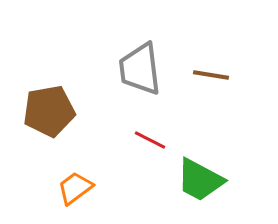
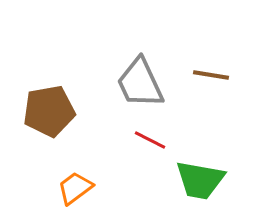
gray trapezoid: moved 14 px down; rotated 18 degrees counterclockwise
green trapezoid: rotated 18 degrees counterclockwise
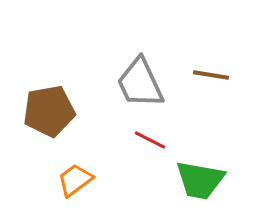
orange trapezoid: moved 8 px up
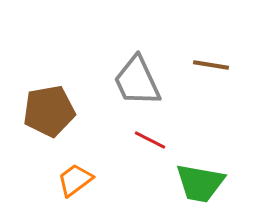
brown line: moved 10 px up
gray trapezoid: moved 3 px left, 2 px up
green trapezoid: moved 3 px down
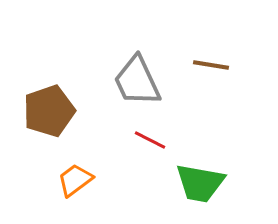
brown pentagon: rotated 9 degrees counterclockwise
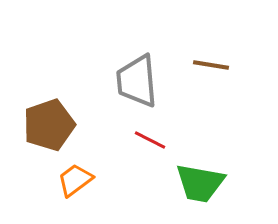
gray trapezoid: rotated 20 degrees clockwise
brown pentagon: moved 14 px down
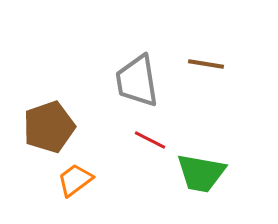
brown line: moved 5 px left, 1 px up
gray trapezoid: rotated 4 degrees counterclockwise
brown pentagon: moved 2 px down
green trapezoid: moved 1 px right, 10 px up
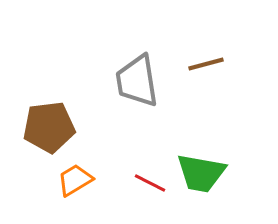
brown line: rotated 24 degrees counterclockwise
brown pentagon: rotated 12 degrees clockwise
red line: moved 43 px down
orange trapezoid: rotated 6 degrees clockwise
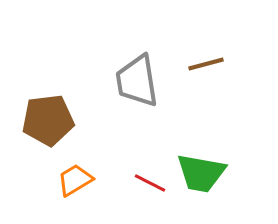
brown pentagon: moved 1 px left, 7 px up
